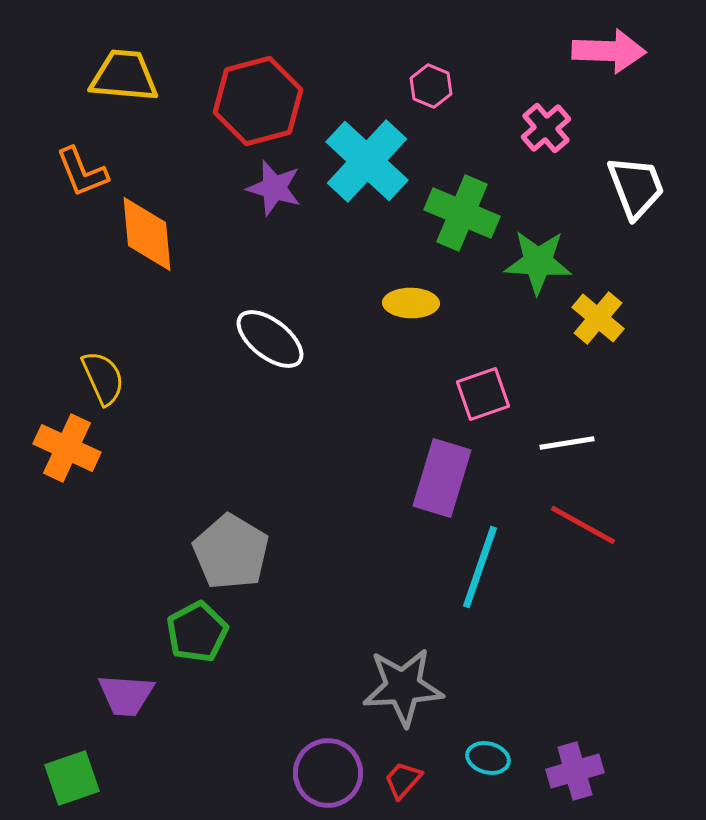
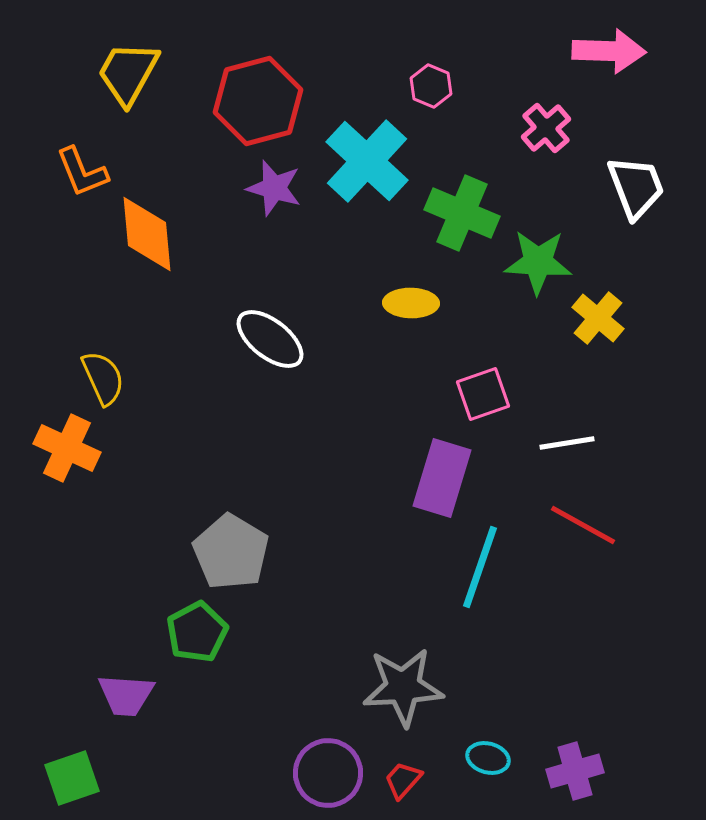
yellow trapezoid: moved 4 px right, 3 px up; rotated 66 degrees counterclockwise
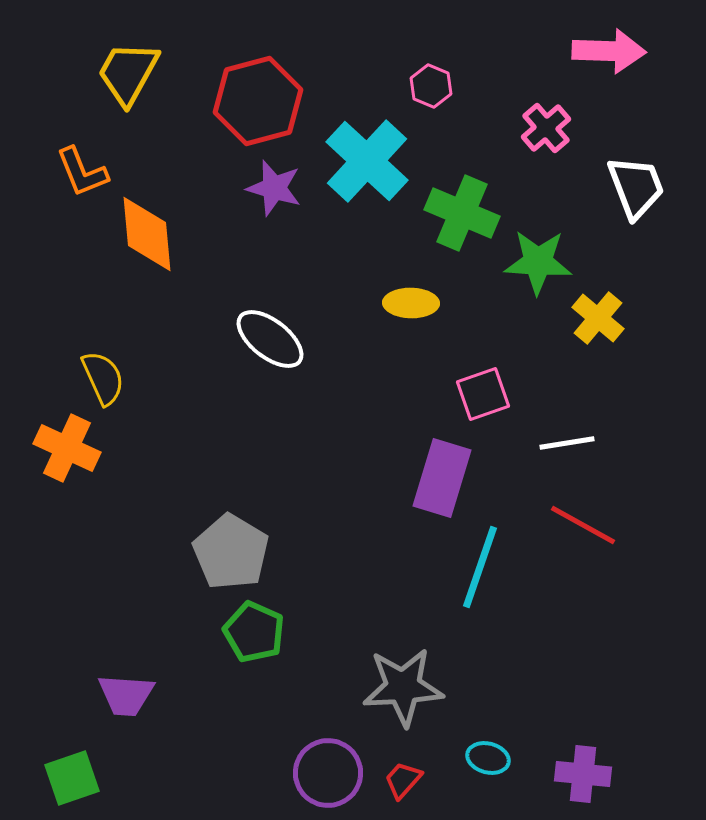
green pentagon: moved 57 px right; rotated 20 degrees counterclockwise
purple cross: moved 8 px right, 3 px down; rotated 22 degrees clockwise
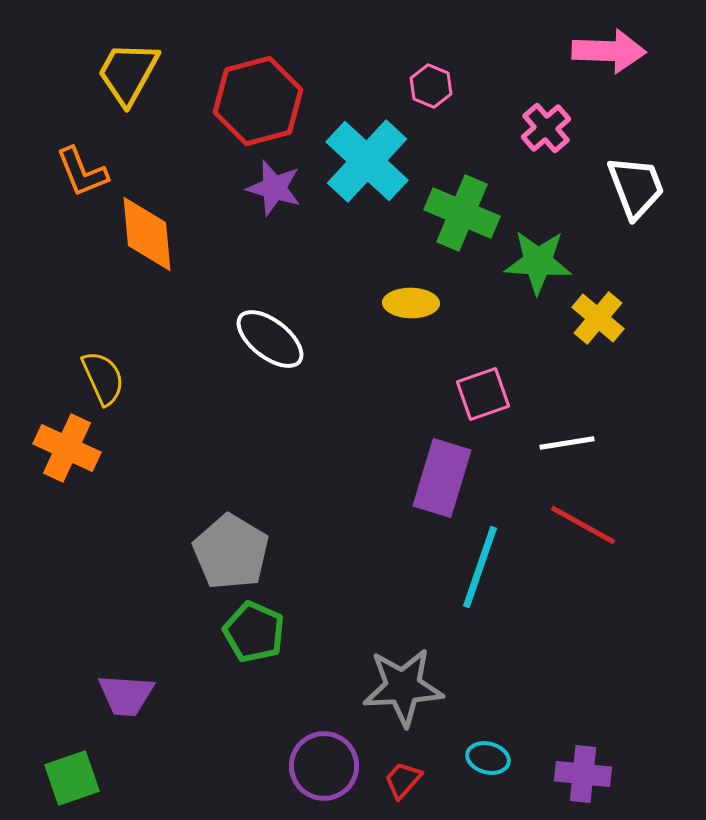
purple circle: moved 4 px left, 7 px up
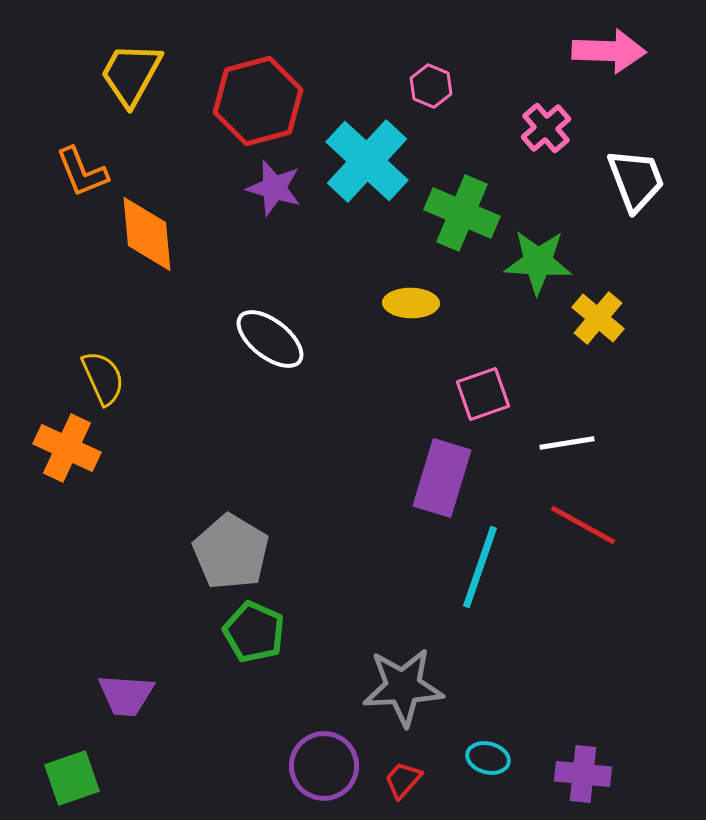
yellow trapezoid: moved 3 px right, 1 px down
white trapezoid: moved 7 px up
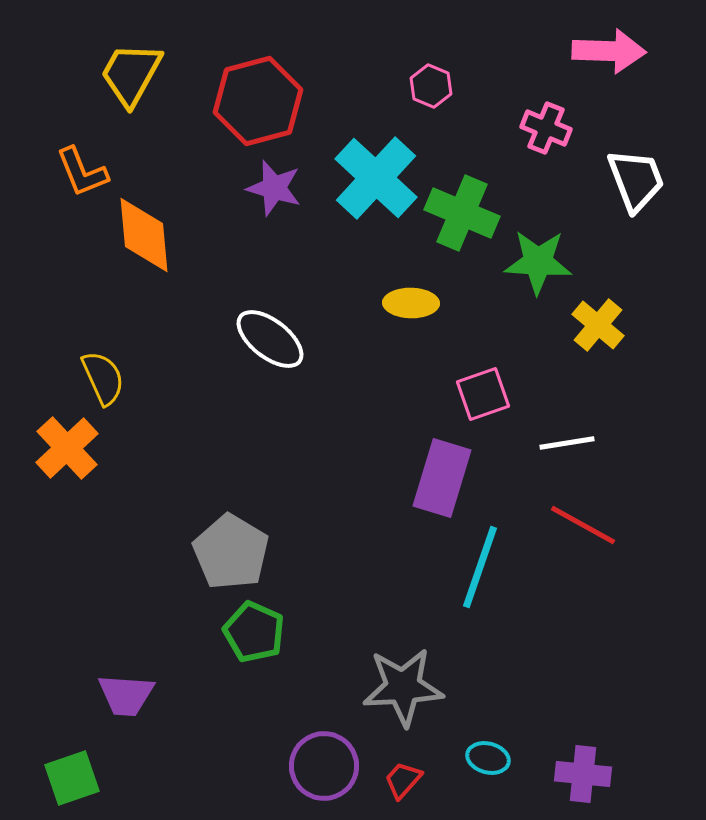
pink cross: rotated 27 degrees counterclockwise
cyan cross: moved 9 px right, 17 px down
orange diamond: moved 3 px left, 1 px down
yellow cross: moved 7 px down
orange cross: rotated 22 degrees clockwise
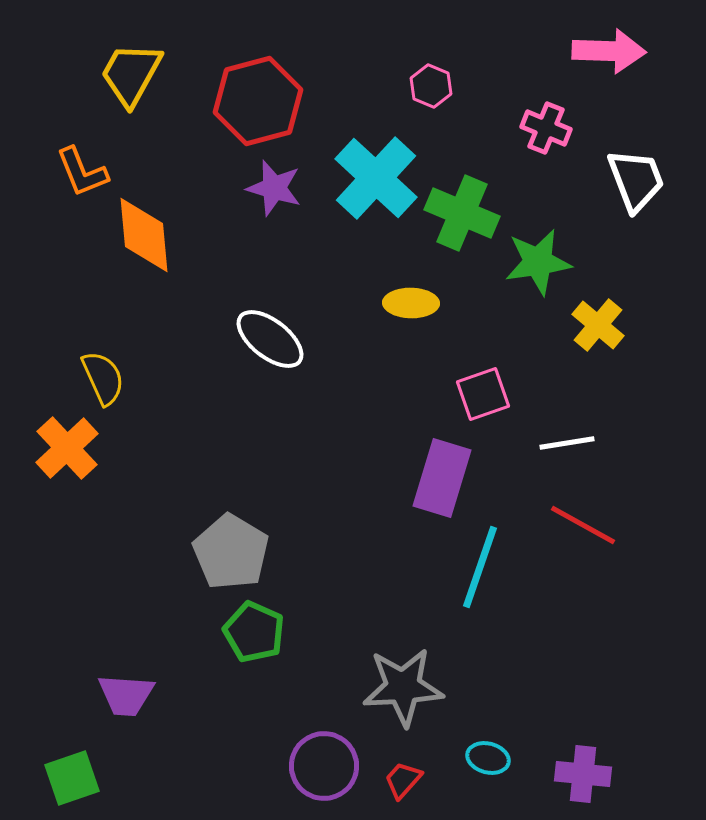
green star: rotated 12 degrees counterclockwise
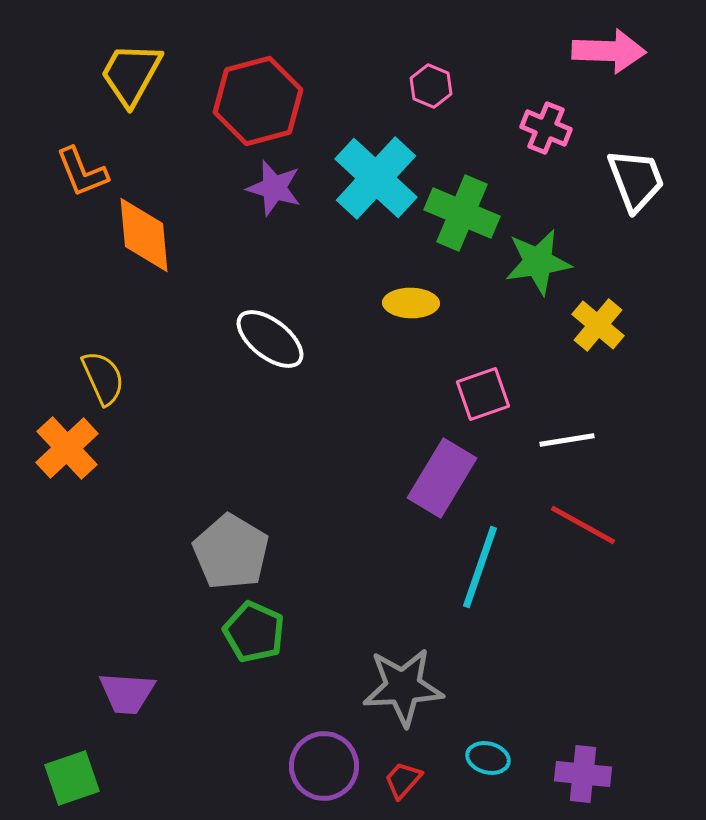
white line: moved 3 px up
purple rectangle: rotated 14 degrees clockwise
purple trapezoid: moved 1 px right, 2 px up
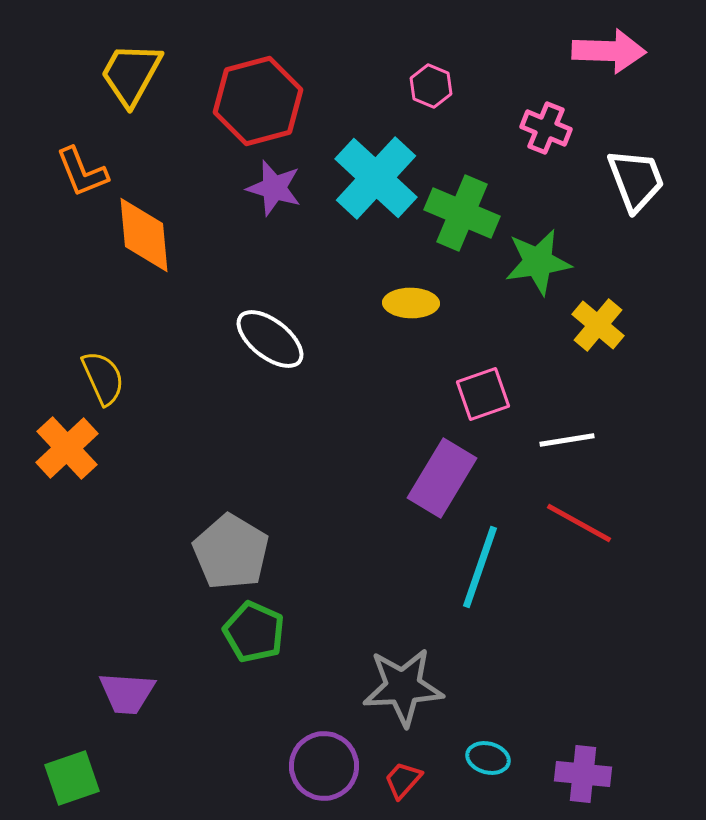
red line: moved 4 px left, 2 px up
